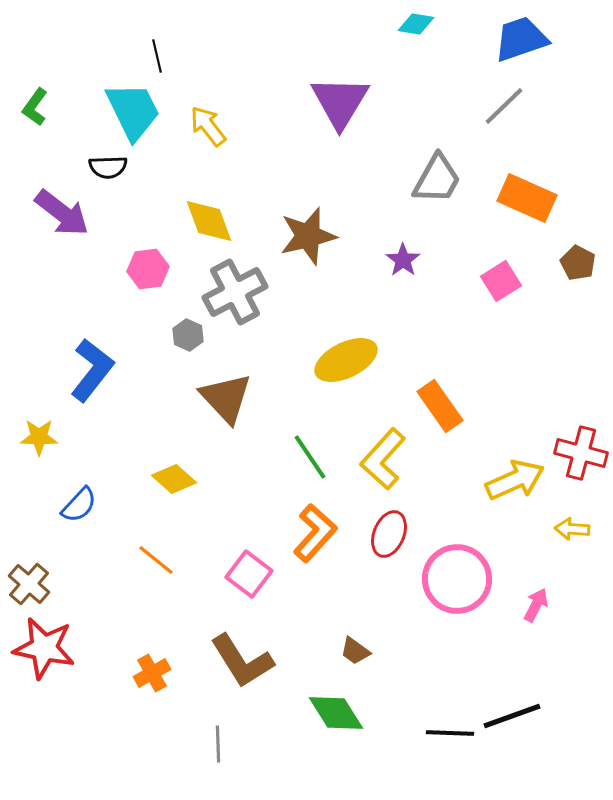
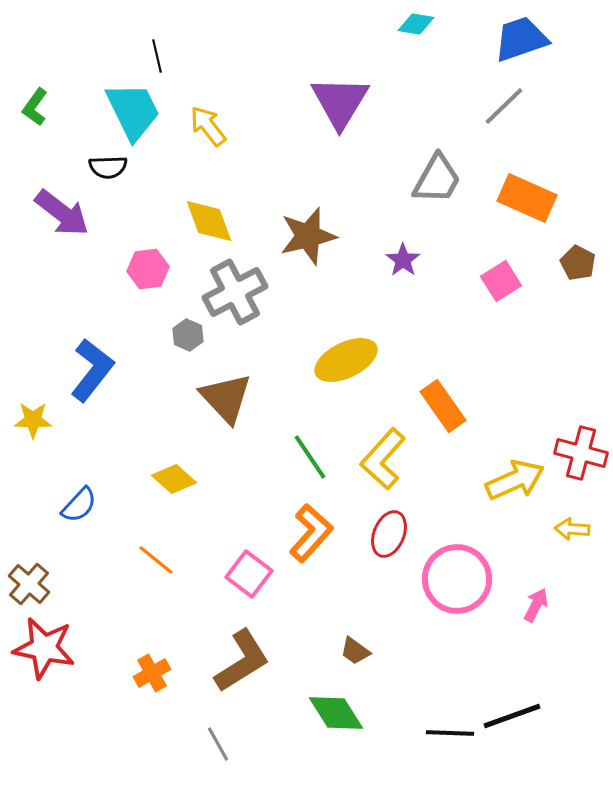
orange rectangle at (440, 406): moved 3 px right
yellow star at (39, 437): moved 6 px left, 17 px up
orange L-shape at (315, 533): moved 4 px left
brown L-shape at (242, 661): rotated 90 degrees counterclockwise
gray line at (218, 744): rotated 27 degrees counterclockwise
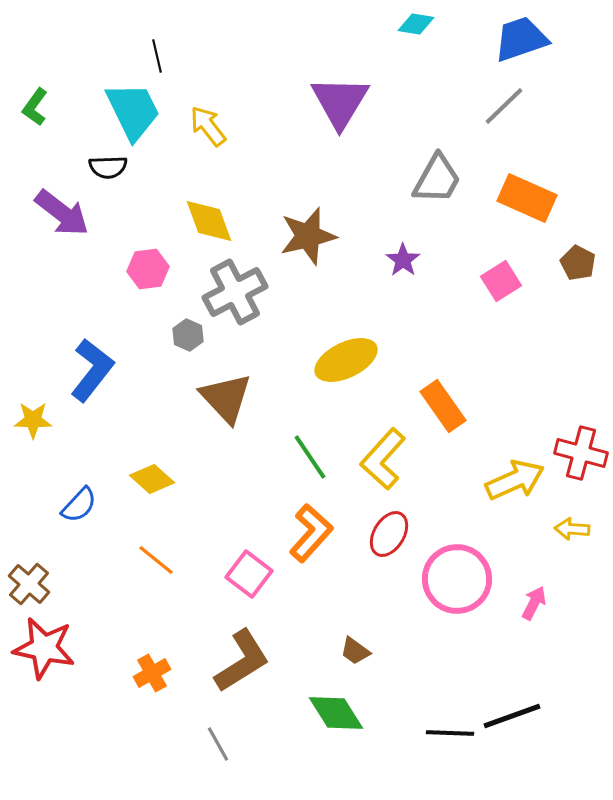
yellow diamond at (174, 479): moved 22 px left
red ellipse at (389, 534): rotated 9 degrees clockwise
pink arrow at (536, 605): moved 2 px left, 2 px up
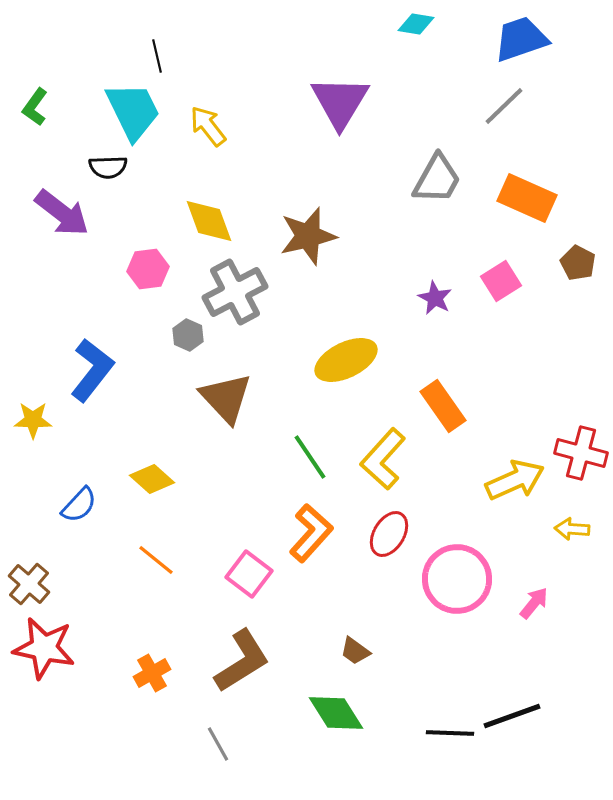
purple star at (403, 260): moved 32 px right, 38 px down; rotated 8 degrees counterclockwise
pink arrow at (534, 603): rotated 12 degrees clockwise
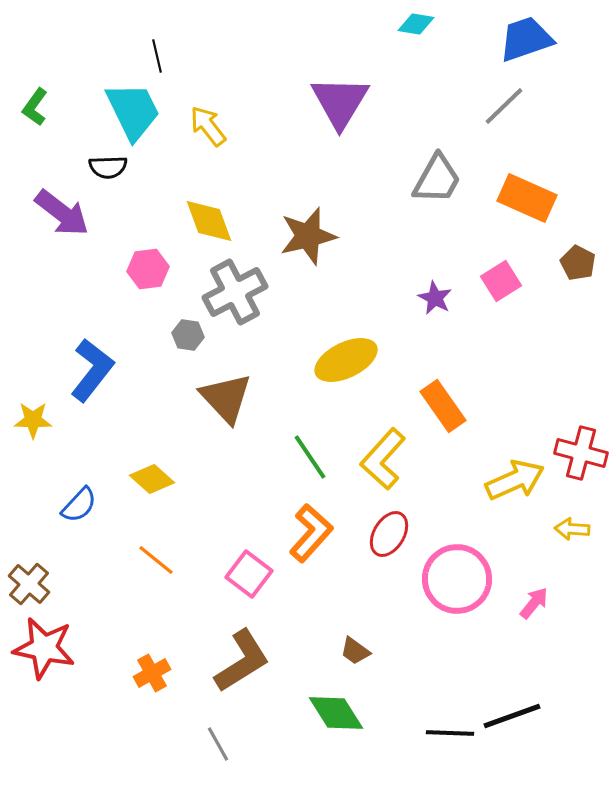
blue trapezoid at (521, 39): moved 5 px right
gray hexagon at (188, 335): rotated 16 degrees counterclockwise
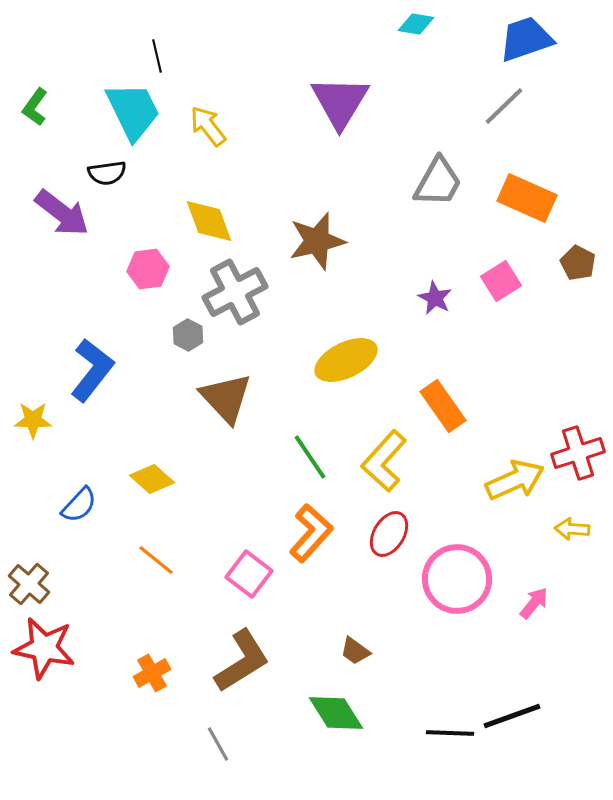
black semicircle at (108, 167): moved 1 px left, 6 px down; rotated 6 degrees counterclockwise
gray trapezoid at (437, 179): moved 1 px right, 3 px down
brown star at (308, 236): moved 9 px right, 5 px down
gray hexagon at (188, 335): rotated 20 degrees clockwise
red cross at (581, 453): moved 3 px left; rotated 33 degrees counterclockwise
yellow L-shape at (383, 459): moved 1 px right, 2 px down
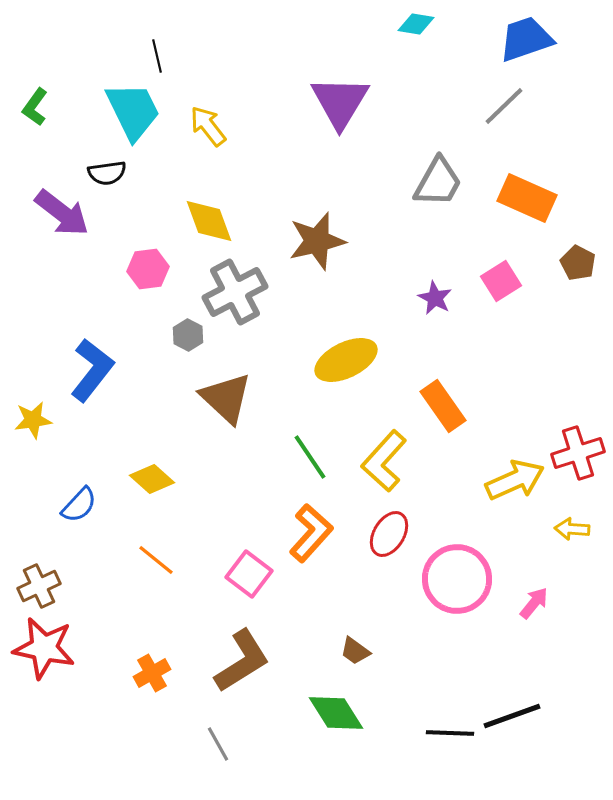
brown triangle at (226, 398): rotated 4 degrees counterclockwise
yellow star at (33, 420): rotated 9 degrees counterclockwise
brown cross at (29, 584): moved 10 px right, 2 px down; rotated 24 degrees clockwise
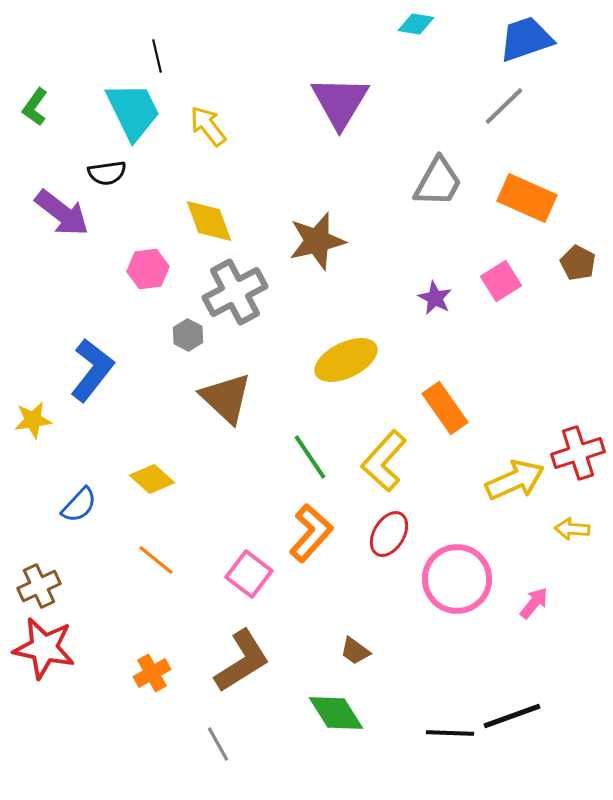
orange rectangle at (443, 406): moved 2 px right, 2 px down
